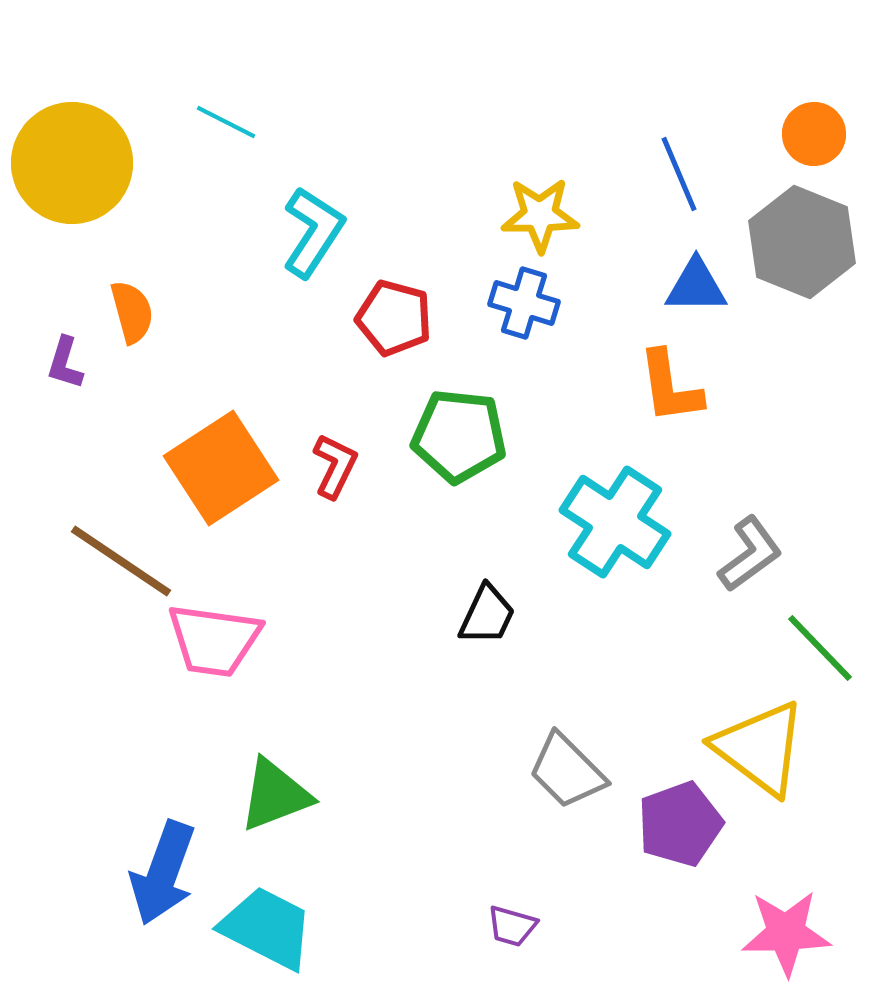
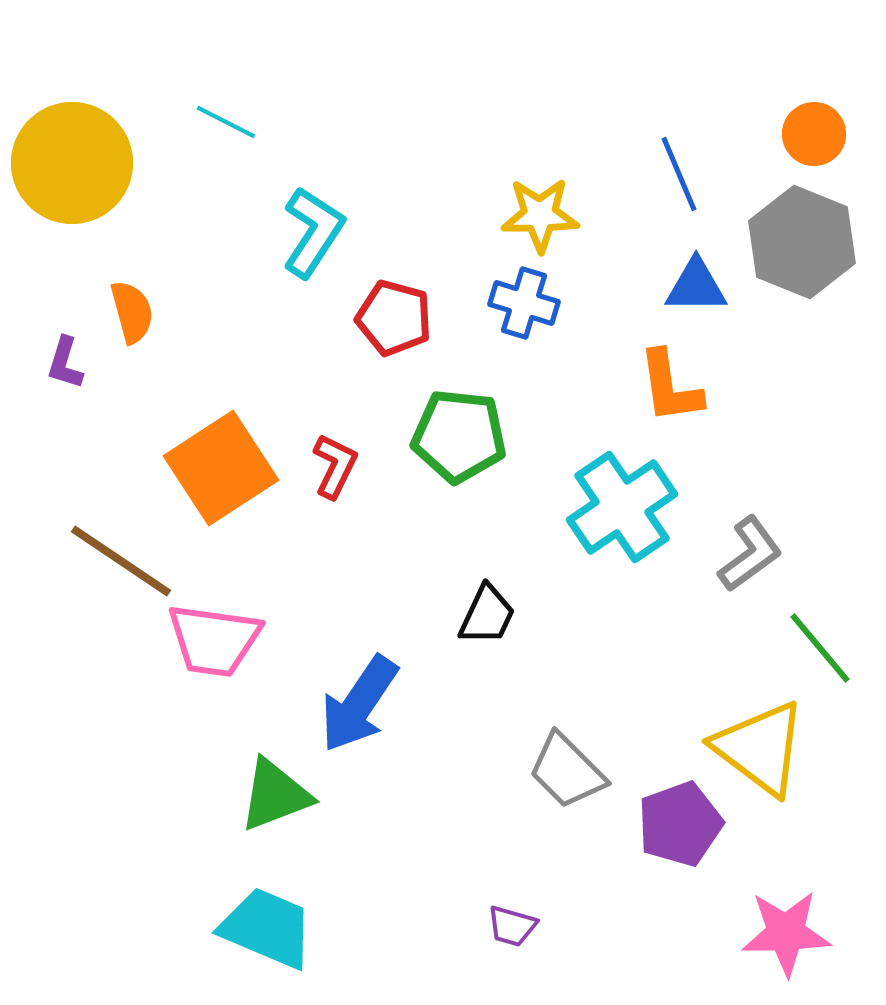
cyan cross: moved 7 px right, 15 px up; rotated 23 degrees clockwise
green line: rotated 4 degrees clockwise
blue arrow: moved 196 px right, 169 px up; rotated 14 degrees clockwise
cyan trapezoid: rotated 4 degrees counterclockwise
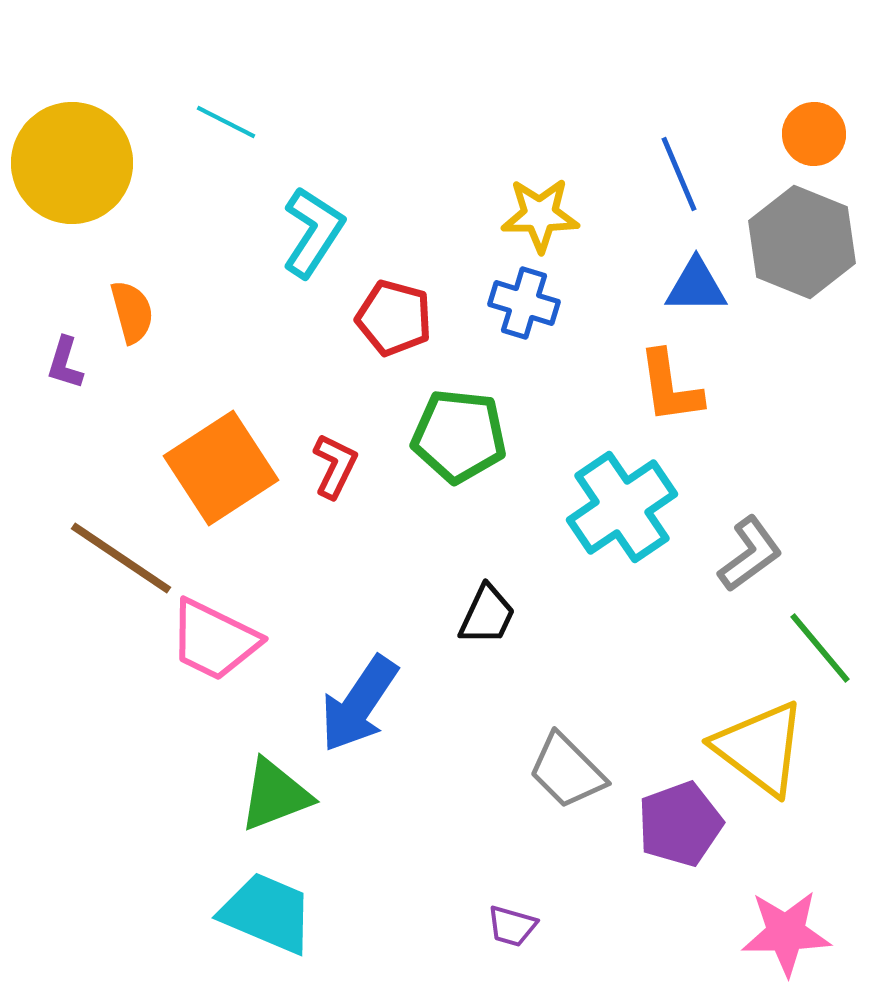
brown line: moved 3 px up
pink trapezoid: rotated 18 degrees clockwise
cyan trapezoid: moved 15 px up
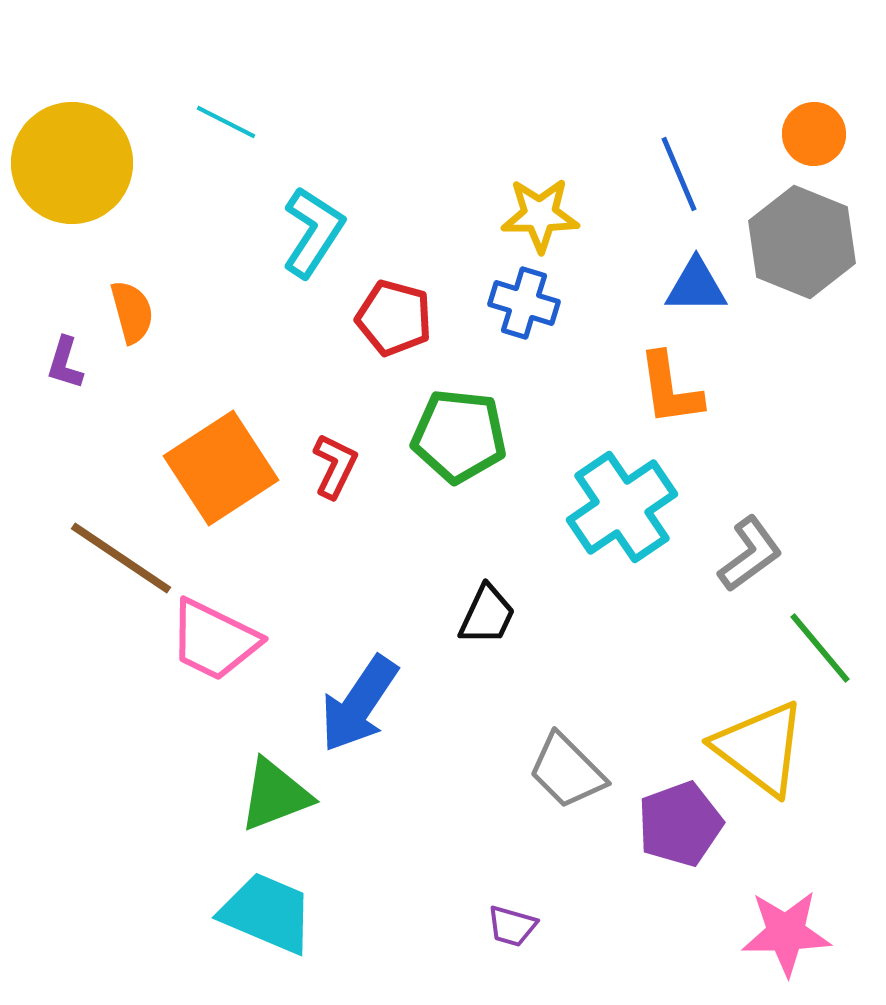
orange L-shape: moved 2 px down
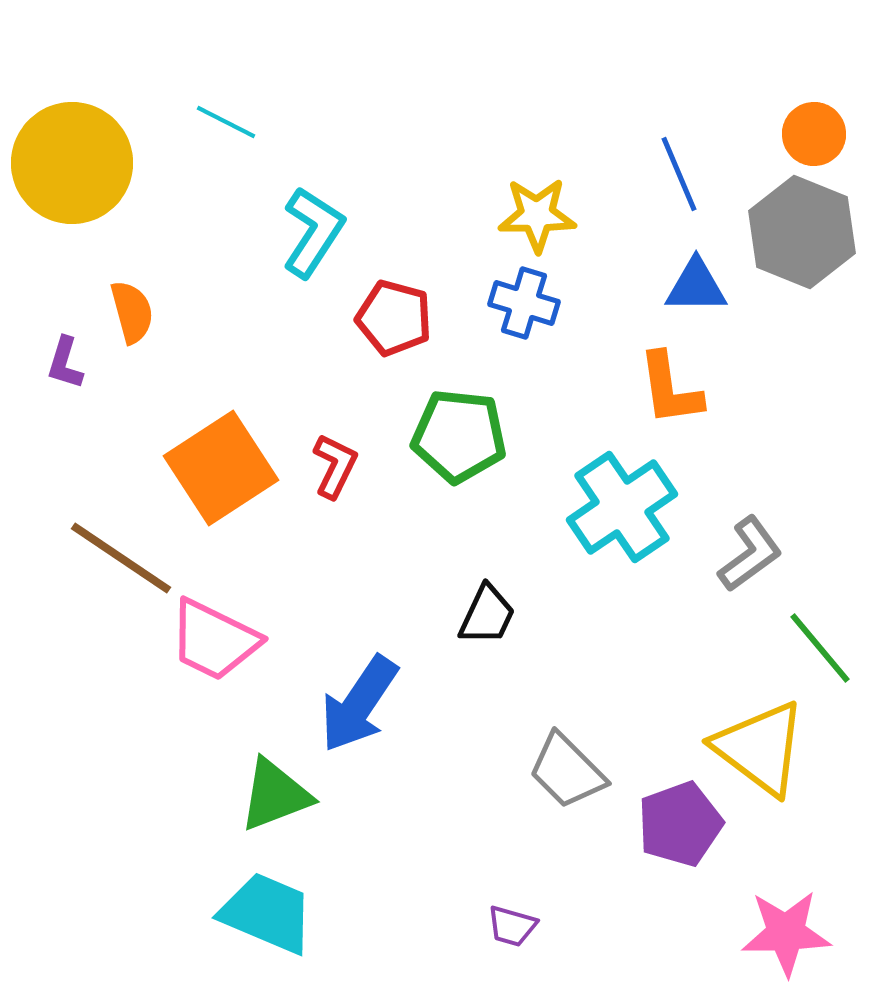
yellow star: moved 3 px left
gray hexagon: moved 10 px up
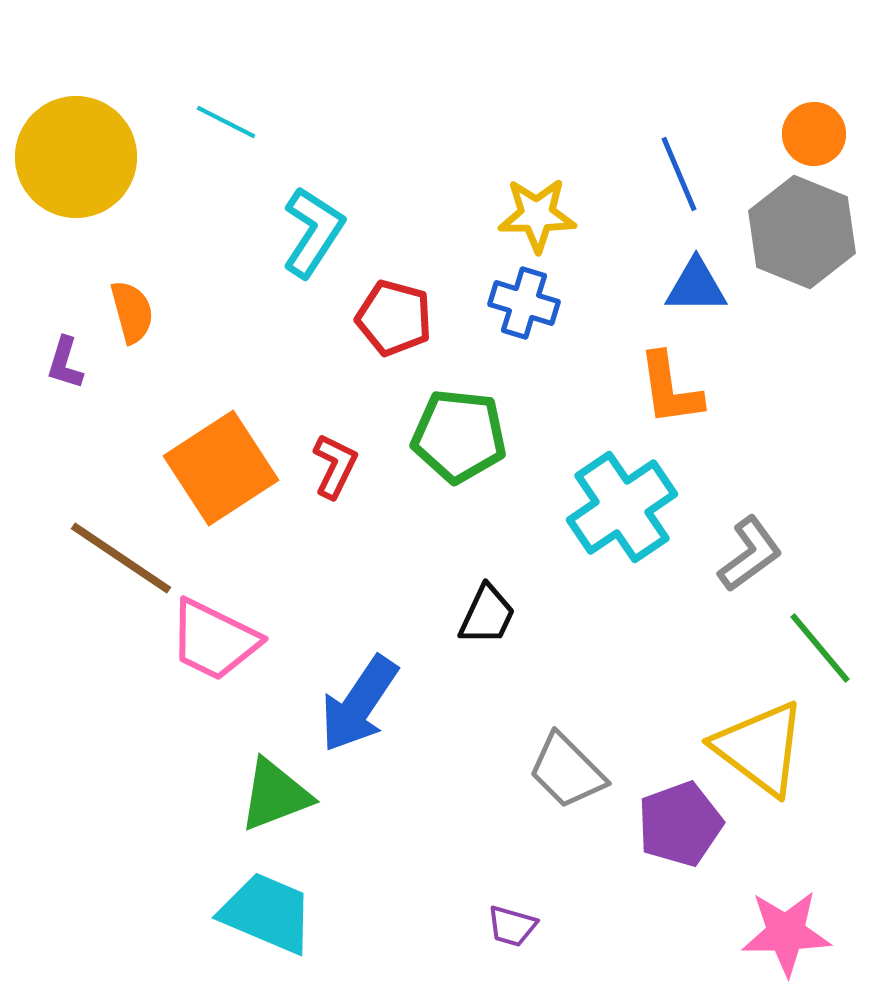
yellow circle: moved 4 px right, 6 px up
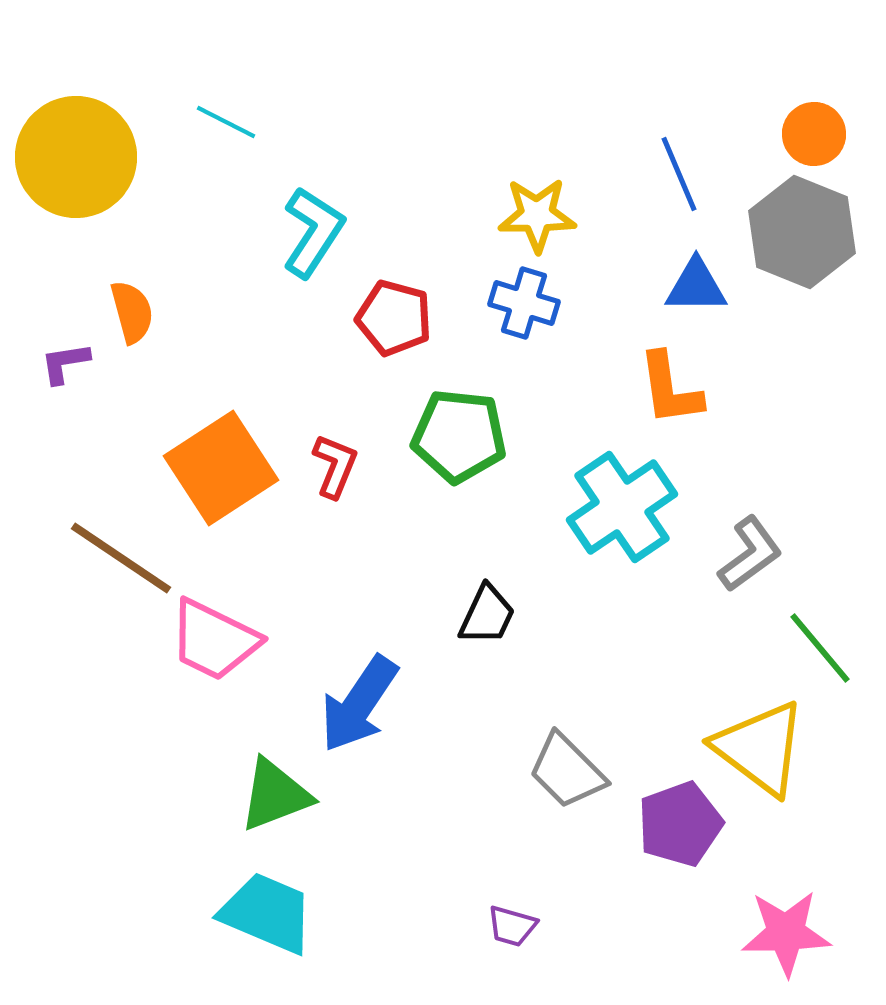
purple L-shape: rotated 64 degrees clockwise
red L-shape: rotated 4 degrees counterclockwise
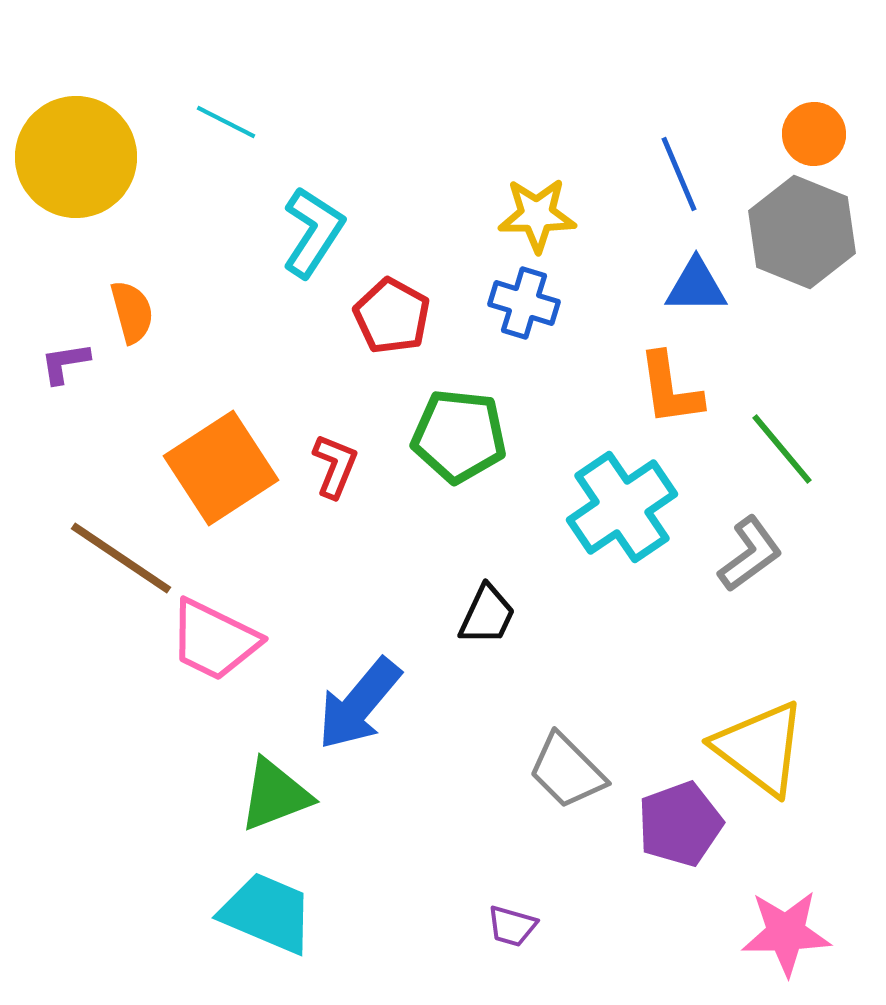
red pentagon: moved 2 px left, 2 px up; rotated 14 degrees clockwise
green line: moved 38 px left, 199 px up
blue arrow: rotated 6 degrees clockwise
